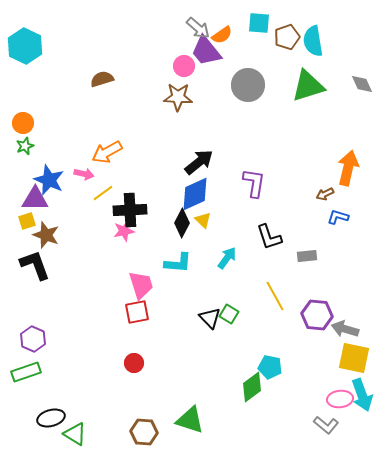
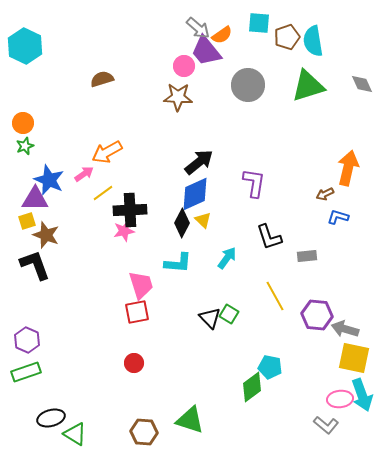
pink arrow at (84, 174): rotated 48 degrees counterclockwise
purple hexagon at (33, 339): moved 6 px left, 1 px down
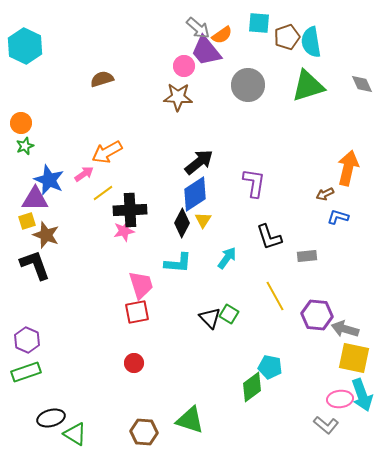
cyan semicircle at (313, 41): moved 2 px left, 1 px down
orange circle at (23, 123): moved 2 px left
blue diamond at (195, 194): rotated 9 degrees counterclockwise
yellow triangle at (203, 220): rotated 18 degrees clockwise
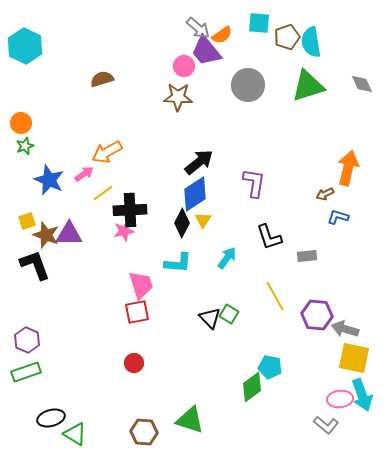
purple triangle at (35, 199): moved 34 px right, 35 px down
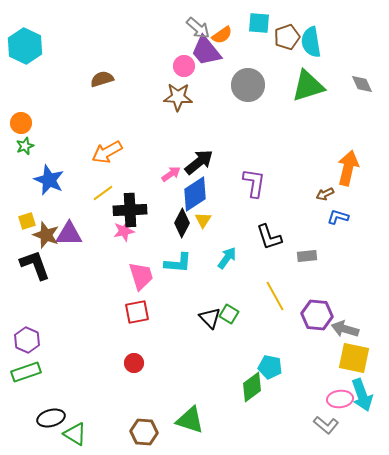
pink arrow at (84, 174): moved 87 px right
pink trapezoid at (141, 285): moved 9 px up
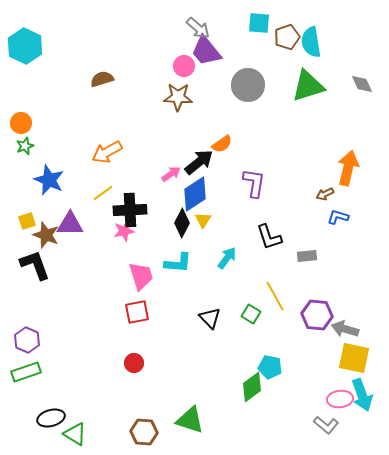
orange semicircle at (222, 35): moved 109 px down
purple triangle at (69, 234): moved 1 px right, 10 px up
green square at (229, 314): moved 22 px right
